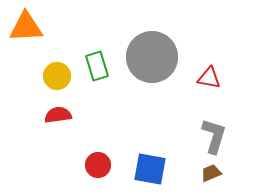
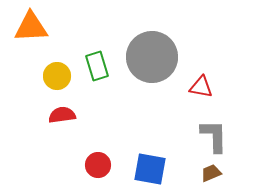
orange triangle: moved 5 px right
red triangle: moved 8 px left, 9 px down
red semicircle: moved 4 px right
gray L-shape: rotated 18 degrees counterclockwise
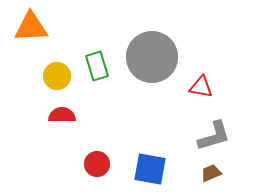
red semicircle: rotated 8 degrees clockwise
gray L-shape: rotated 75 degrees clockwise
red circle: moved 1 px left, 1 px up
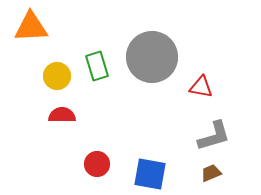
blue square: moved 5 px down
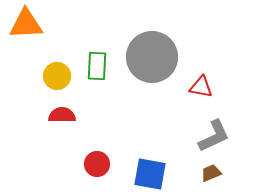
orange triangle: moved 5 px left, 3 px up
green rectangle: rotated 20 degrees clockwise
gray L-shape: rotated 9 degrees counterclockwise
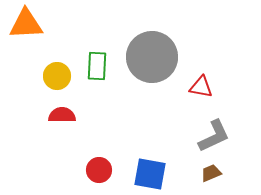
red circle: moved 2 px right, 6 px down
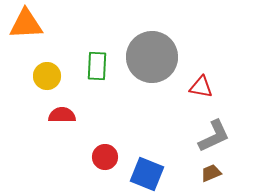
yellow circle: moved 10 px left
red circle: moved 6 px right, 13 px up
blue square: moved 3 px left; rotated 12 degrees clockwise
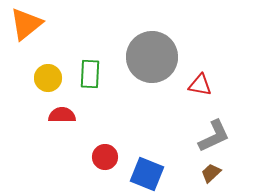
orange triangle: rotated 36 degrees counterclockwise
green rectangle: moved 7 px left, 8 px down
yellow circle: moved 1 px right, 2 px down
red triangle: moved 1 px left, 2 px up
brown trapezoid: rotated 20 degrees counterclockwise
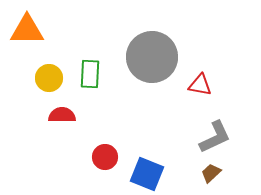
orange triangle: moved 1 px right, 6 px down; rotated 39 degrees clockwise
yellow circle: moved 1 px right
gray L-shape: moved 1 px right, 1 px down
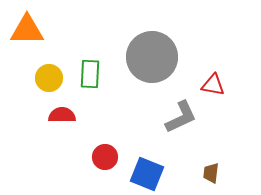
red triangle: moved 13 px right
gray L-shape: moved 34 px left, 20 px up
brown trapezoid: rotated 40 degrees counterclockwise
